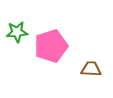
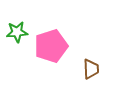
brown trapezoid: rotated 85 degrees clockwise
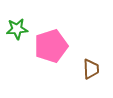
green star: moved 3 px up
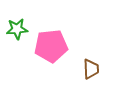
pink pentagon: rotated 12 degrees clockwise
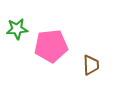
brown trapezoid: moved 4 px up
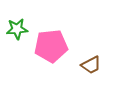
brown trapezoid: rotated 65 degrees clockwise
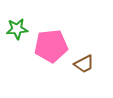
brown trapezoid: moved 7 px left, 1 px up
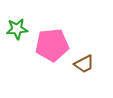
pink pentagon: moved 1 px right, 1 px up
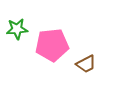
brown trapezoid: moved 2 px right
